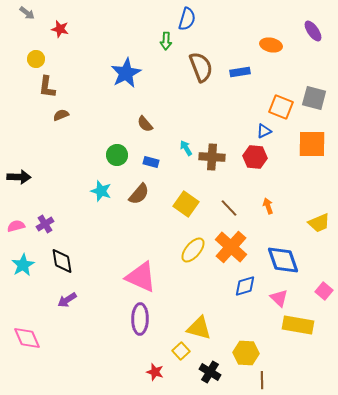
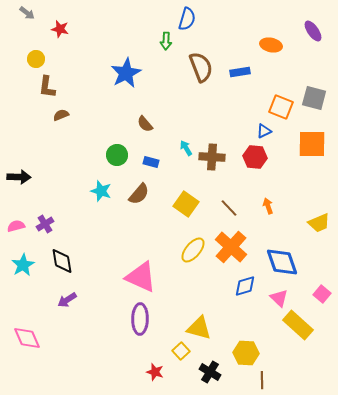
blue diamond at (283, 260): moved 1 px left, 2 px down
pink square at (324, 291): moved 2 px left, 3 px down
yellow rectangle at (298, 325): rotated 32 degrees clockwise
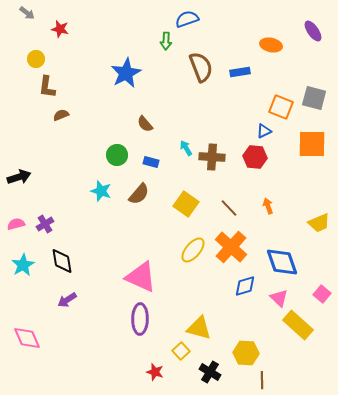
blue semicircle at (187, 19): rotated 125 degrees counterclockwise
black arrow at (19, 177): rotated 20 degrees counterclockwise
pink semicircle at (16, 226): moved 2 px up
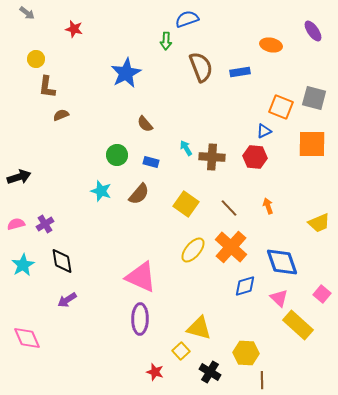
red star at (60, 29): moved 14 px right
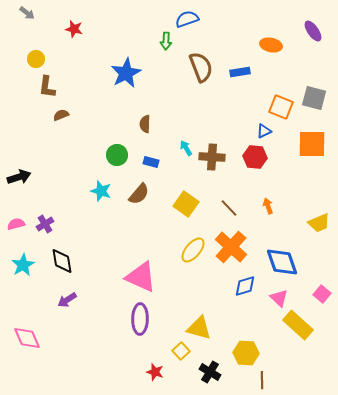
brown semicircle at (145, 124): rotated 42 degrees clockwise
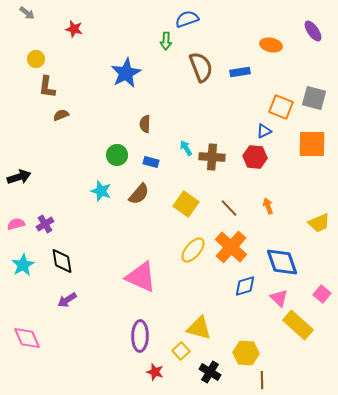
purple ellipse at (140, 319): moved 17 px down
